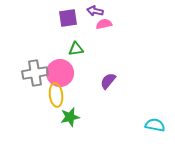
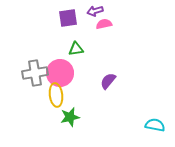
purple arrow: rotated 28 degrees counterclockwise
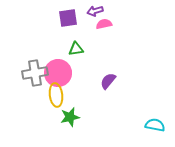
pink circle: moved 2 px left
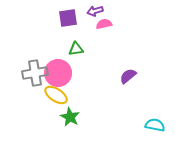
purple semicircle: moved 20 px right, 5 px up; rotated 12 degrees clockwise
yellow ellipse: rotated 50 degrees counterclockwise
green star: rotated 30 degrees counterclockwise
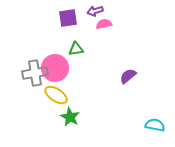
pink circle: moved 3 px left, 5 px up
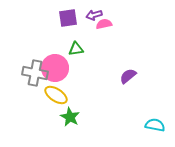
purple arrow: moved 1 px left, 4 px down
gray cross: rotated 20 degrees clockwise
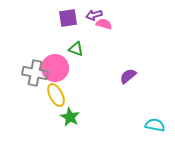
pink semicircle: rotated 28 degrees clockwise
green triangle: rotated 28 degrees clockwise
yellow ellipse: rotated 30 degrees clockwise
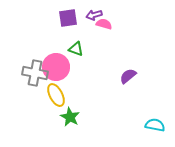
pink circle: moved 1 px right, 1 px up
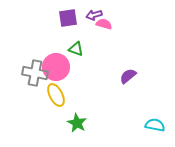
green star: moved 7 px right, 6 px down
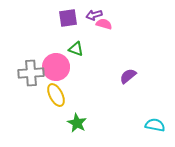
gray cross: moved 4 px left; rotated 15 degrees counterclockwise
